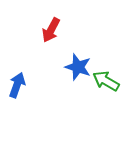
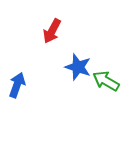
red arrow: moved 1 px right, 1 px down
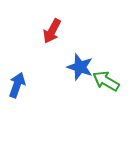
blue star: moved 2 px right
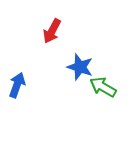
green arrow: moved 3 px left, 6 px down
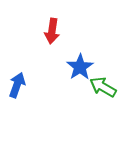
red arrow: rotated 20 degrees counterclockwise
blue star: rotated 20 degrees clockwise
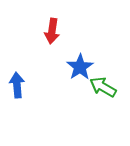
blue arrow: rotated 25 degrees counterclockwise
